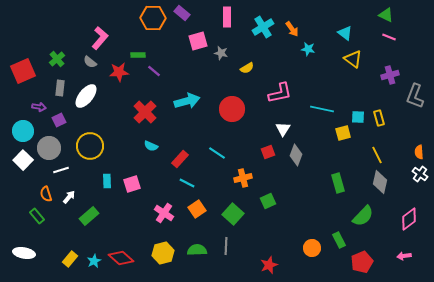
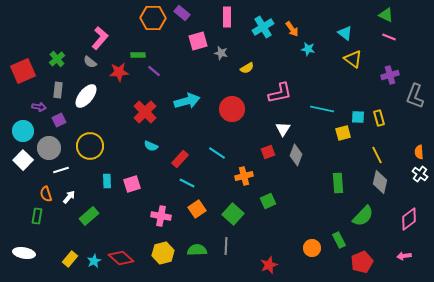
gray rectangle at (60, 88): moved 2 px left, 2 px down
orange cross at (243, 178): moved 1 px right, 2 px up
green rectangle at (338, 183): rotated 12 degrees clockwise
pink cross at (164, 213): moved 3 px left, 3 px down; rotated 24 degrees counterclockwise
green rectangle at (37, 216): rotated 49 degrees clockwise
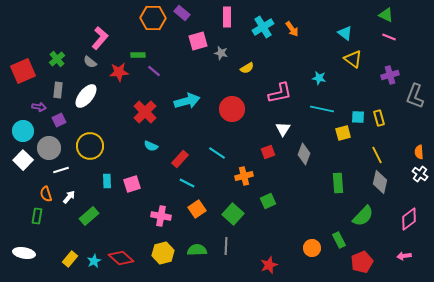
cyan star at (308, 49): moved 11 px right, 29 px down
gray diamond at (296, 155): moved 8 px right, 1 px up
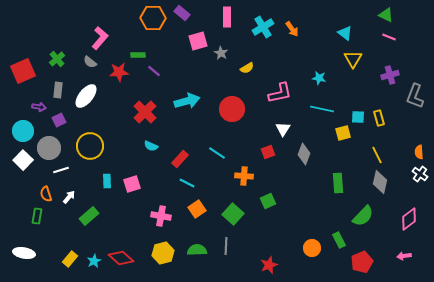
gray star at (221, 53): rotated 16 degrees clockwise
yellow triangle at (353, 59): rotated 24 degrees clockwise
orange cross at (244, 176): rotated 18 degrees clockwise
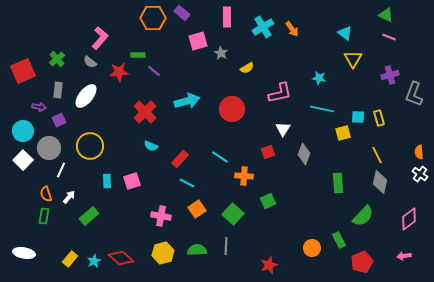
gray L-shape at (415, 96): moved 1 px left, 2 px up
cyan line at (217, 153): moved 3 px right, 4 px down
white line at (61, 170): rotated 49 degrees counterclockwise
pink square at (132, 184): moved 3 px up
green rectangle at (37, 216): moved 7 px right
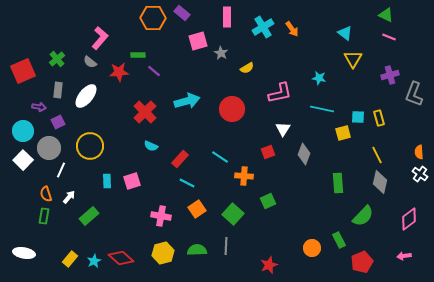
purple square at (59, 120): moved 1 px left, 2 px down
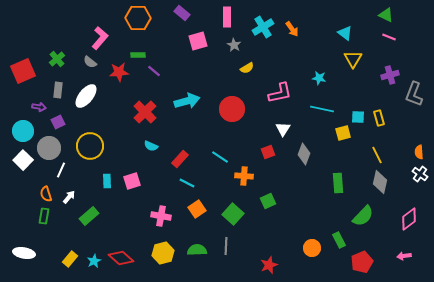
orange hexagon at (153, 18): moved 15 px left
gray star at (221, 53): moved 13 px right, 8 px up
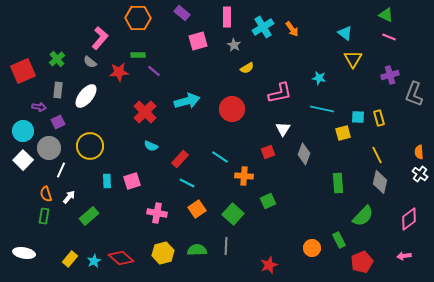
pink cross at (161, 216): moved 4 px left, 3 px up
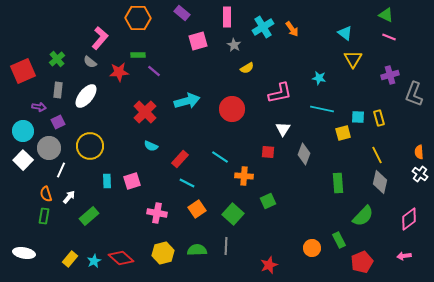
red square at (268, 152): rotated 24 degrees clockwise
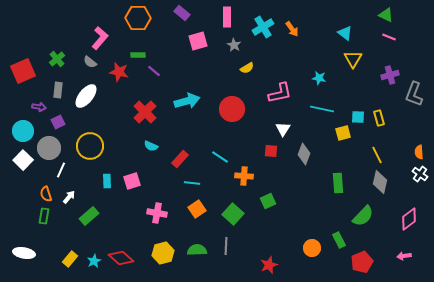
red star at (119, 72): rotated 18 degrees clockwise
red square at (268, 152): moved 3 px right, 1 px up
cyan line at (187, 183): moved 5 px right; rotated 21 degrees counterclockwise
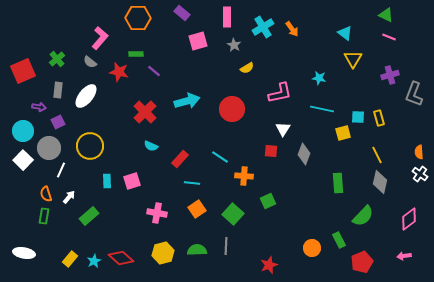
green rectangle at (138, 55): moved 2 px left, 1 px up
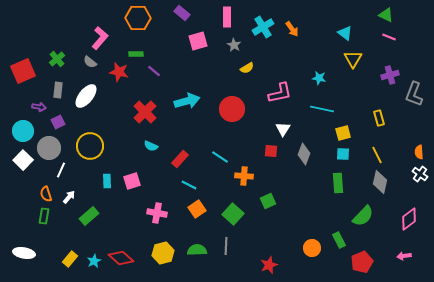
cyan square at (358, 117): moved 15 px left, 37 px down
cyan line at (192, 183): moved 3 px left, 2 px down; rotated 21 degrees clockwise
